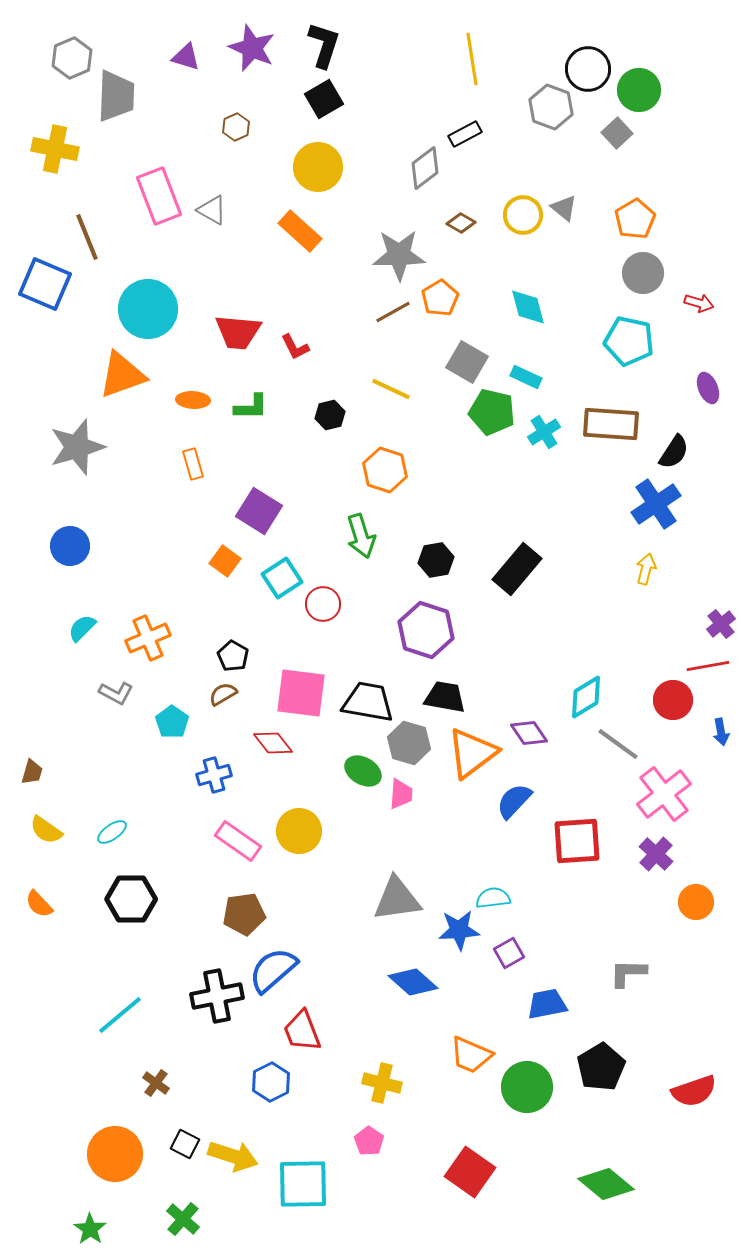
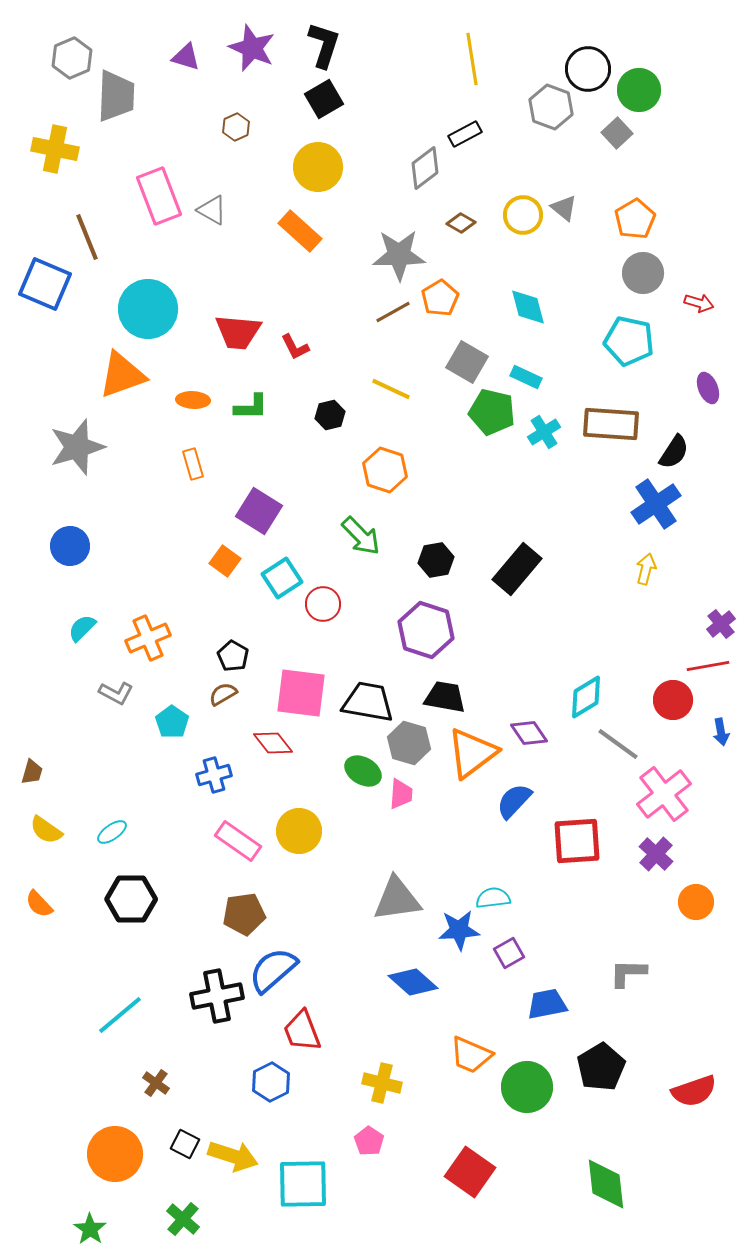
green arrow at (361, 536): rotated 27 degrees counterclockwise
green diamond at (606, 1184): rotated 44 degrees clockwise
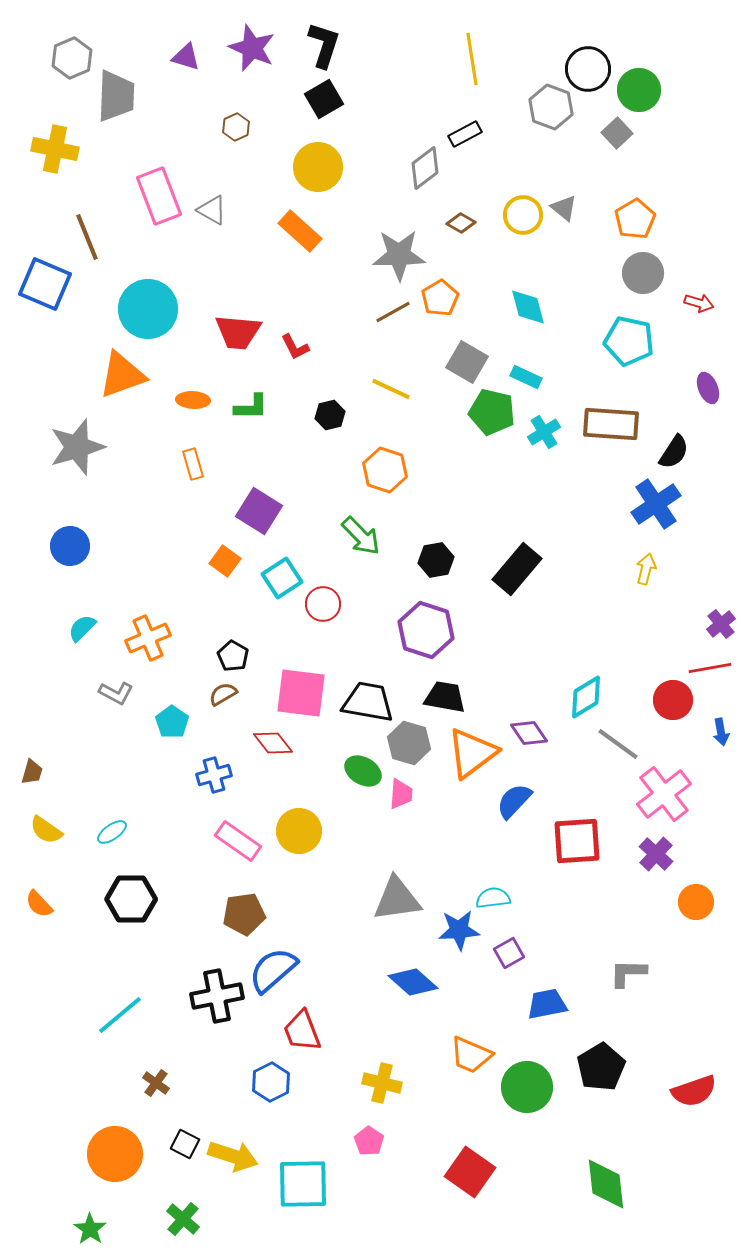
red line at (708, 666): moved 2 px right, 2 px down
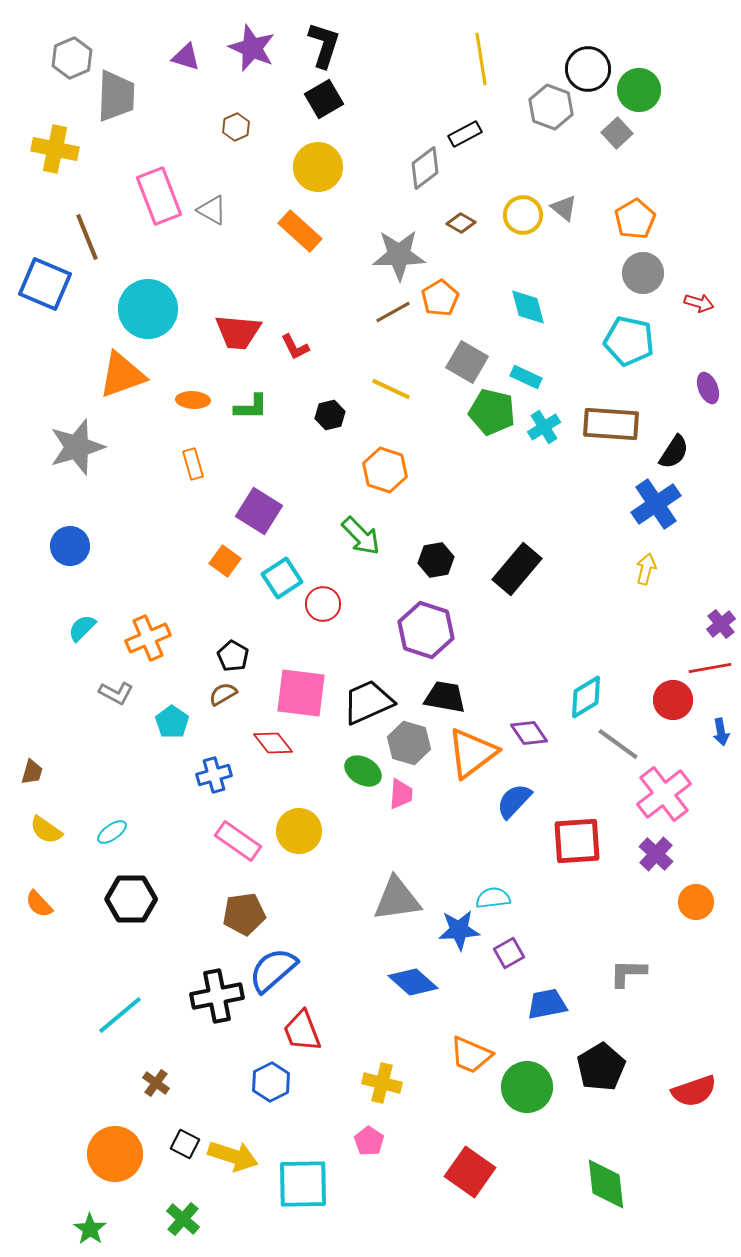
yellow line at (472, 59): moved 9 px right
cyan cross at (544, 432): moved 5 px up
black trapezoid at (368, 702): rotated 34 degrees counterclockwise
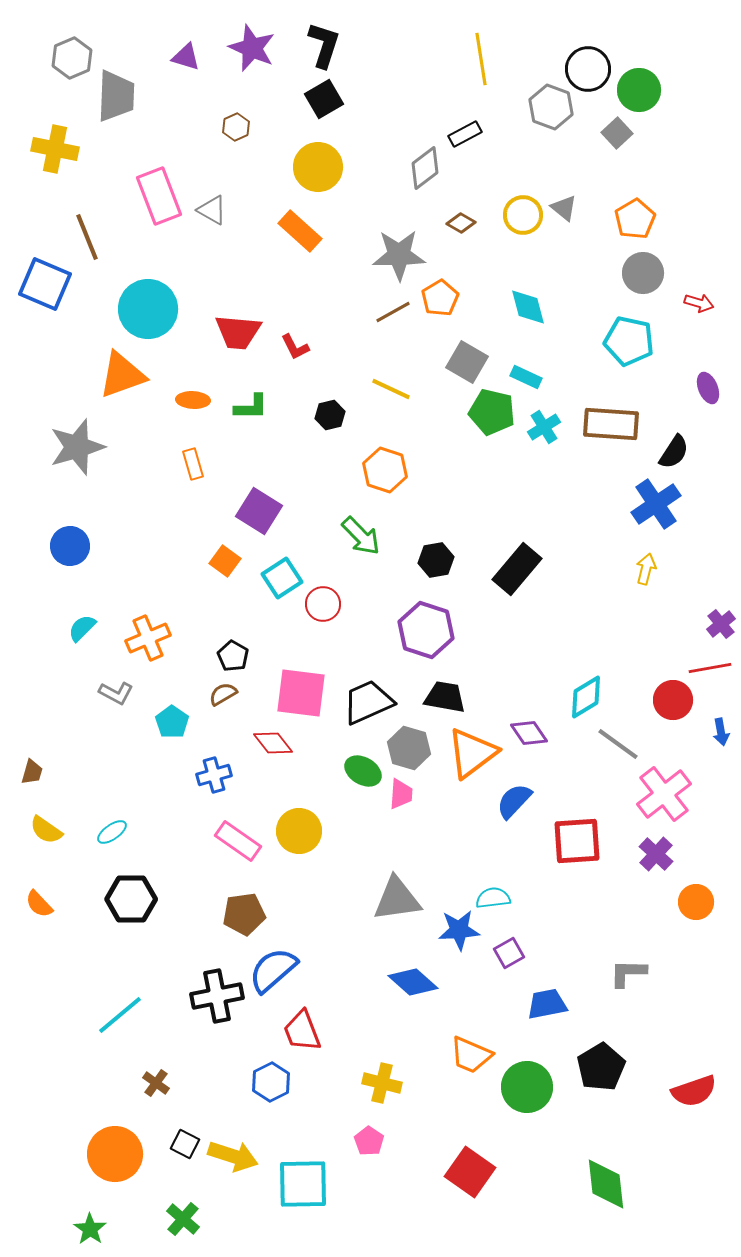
gray hexagon at (409, 743): moved 5 px down
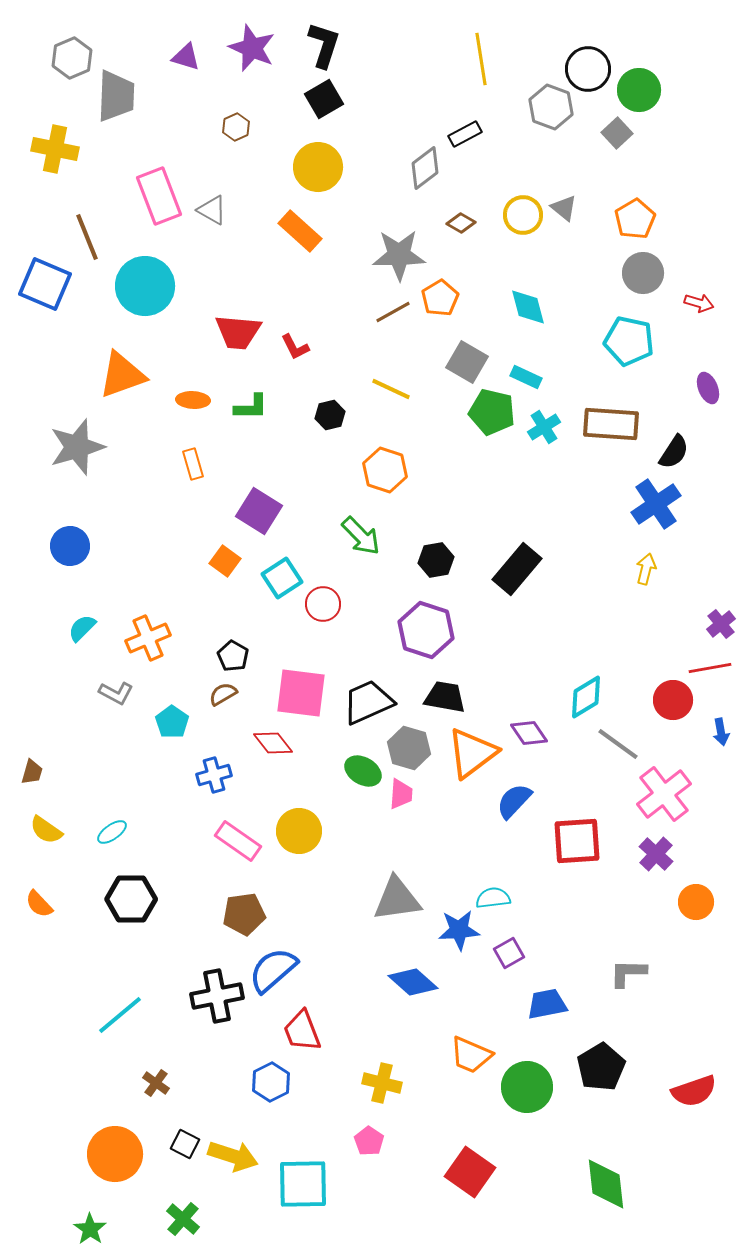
cyan circle at (148, 309): moved 3 px left, 23 px up
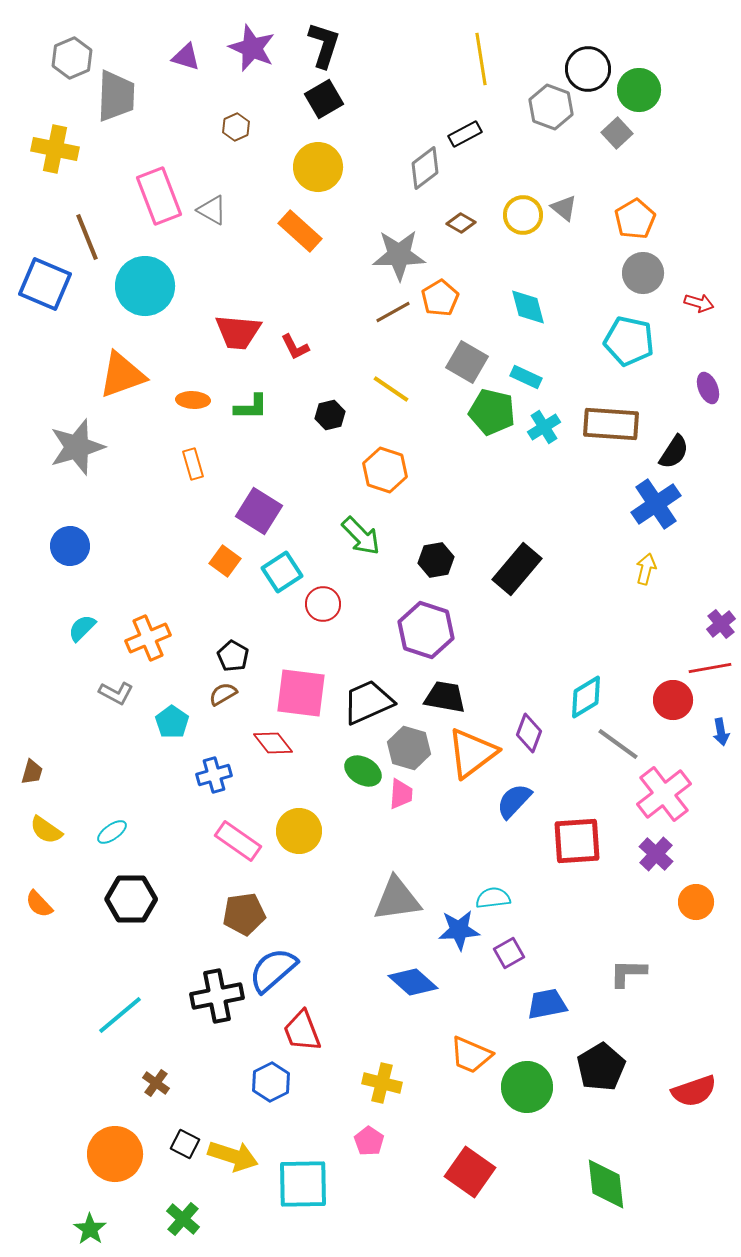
yellow line at (391, 389): rotated 9 degrees clockwise
cyan square at (282, 578): moved 6 px up
purple diamond at (529, 733): rotated 54 degrees clockwise
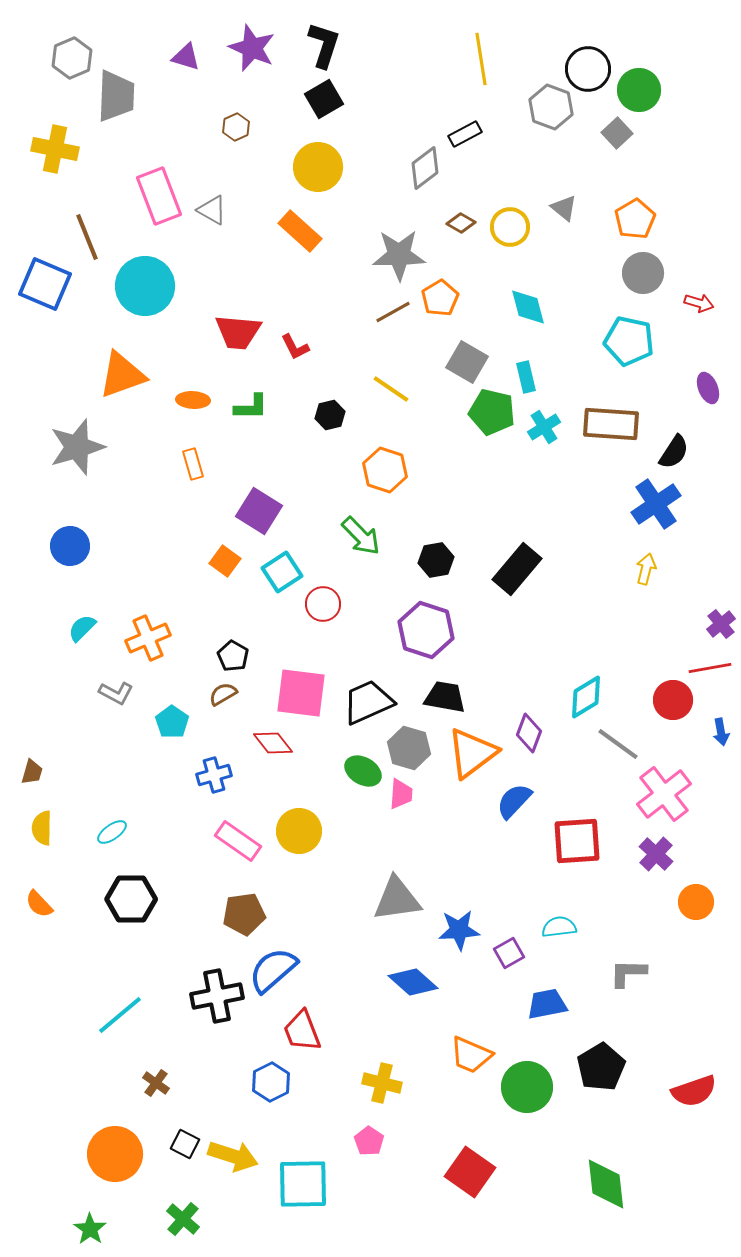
yellow circle at (523, 215): moved 13 px left, 12 px down
cyan rectangle at (526, 377): rotated 52 degrees clockwise
yellow semicircle at (46, 830): moved 4 px left, 2 px up; rotated 56 degrees clockwise
cyan semicircle at (493, 898): moved 66 px right, 29 px down
